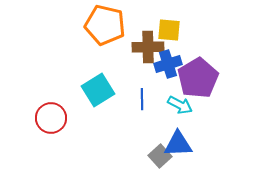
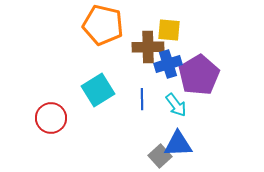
orange pentagon: moved 2 px left
purple pentagon: moved 1 px right, 3 px up
cyan arrow: moved 4 px left; rotated 25 degrees clockwise
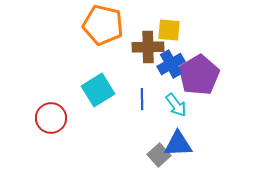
blue cross: moved 3 px right; rotated 12 degrees counterclockwise
gray square: moved 1 px left, 1 px up
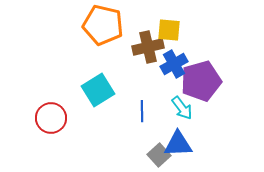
brown cross: rotated 12 degrees counterclockwise
blue cross: moved 3 px right
purple pentagon: moved 2 px right, 6 px down; rotated 15 degrees clockwise
blue line: moved 12 px down
cyan arrow: moved 6 px right, 3 px down
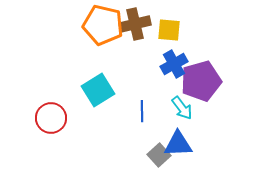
brown cross: moved 13 px left, 23 px up
